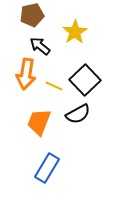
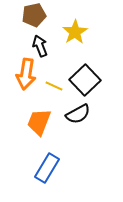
brown pentagon: moved 2 px right
black arrow: rotated 30 degrees clockwise
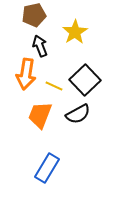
orange trapezoid: moved 1 px right, 7 px up
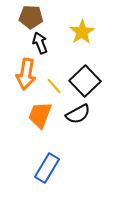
brown pentagon: moved 3 px left, 2 px down; rotated 15 degrees clockwise
yellow star: moved 7 px right
black arrow: moved 3 px up
black square: moved 1 px down
yellow line: rotated 24 degrees clockwise
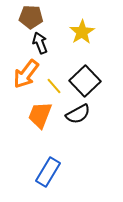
orange arrow: rotated 28 degrees clockwise
blue rectangle: moved 1 px right, 4 px down
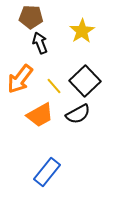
yellow star: moved 1 px up
orange arrow: moved 6 px left, 5 px down
orange trapezoid: rotated 140 degrees counterclockwise
blue rectangle: moved 1 px left; rotated 8 degrees clockwise
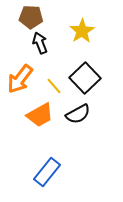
black square: moved 3 px up
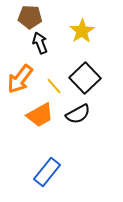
brown pentagon: moved 1 px left
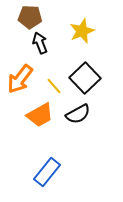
yellow star: rotated 10 degrees clockwise
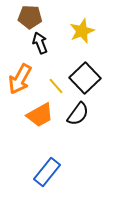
orange arrow: rotated 8 degrees counterclockwise
yellow line: moved 2 px right
black semicircle: rotated 25 degrees counterclockwise
